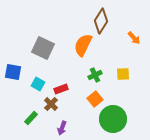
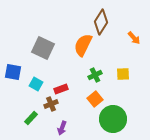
brown diamond: moved 1 px down
cyan square: moved 2 px left
brown cross: rotated 24 degrees clockwise
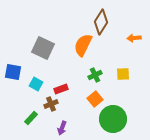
orange arrow: rotated 128 degrees clockwise
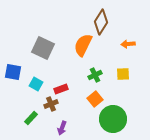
orange arrow: moved 6 px left, 6 px down
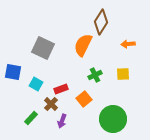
orange square: moved 11 px left
brown cross: rotated 24 degrees counterclockwise
purple arrow: moved 7 px up
